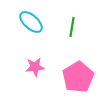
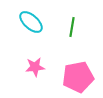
pink pentagon: rotated 20 degrees clockwise
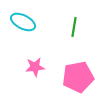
cyan ellipse: moved 8 px left; rotated 15 degrees counterclockwise
green line: moved 2 px right
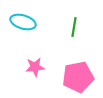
cyan ellipse: rotated 10 degrees counterclockwise
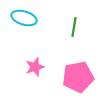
cyan ellipse: moved 1 px right, 4 px up
pink star: rotated 12 degrees counterclockwise
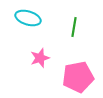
cyan ellipse: moved 4 px right
pink star: moved 5 px right, 9 px up
